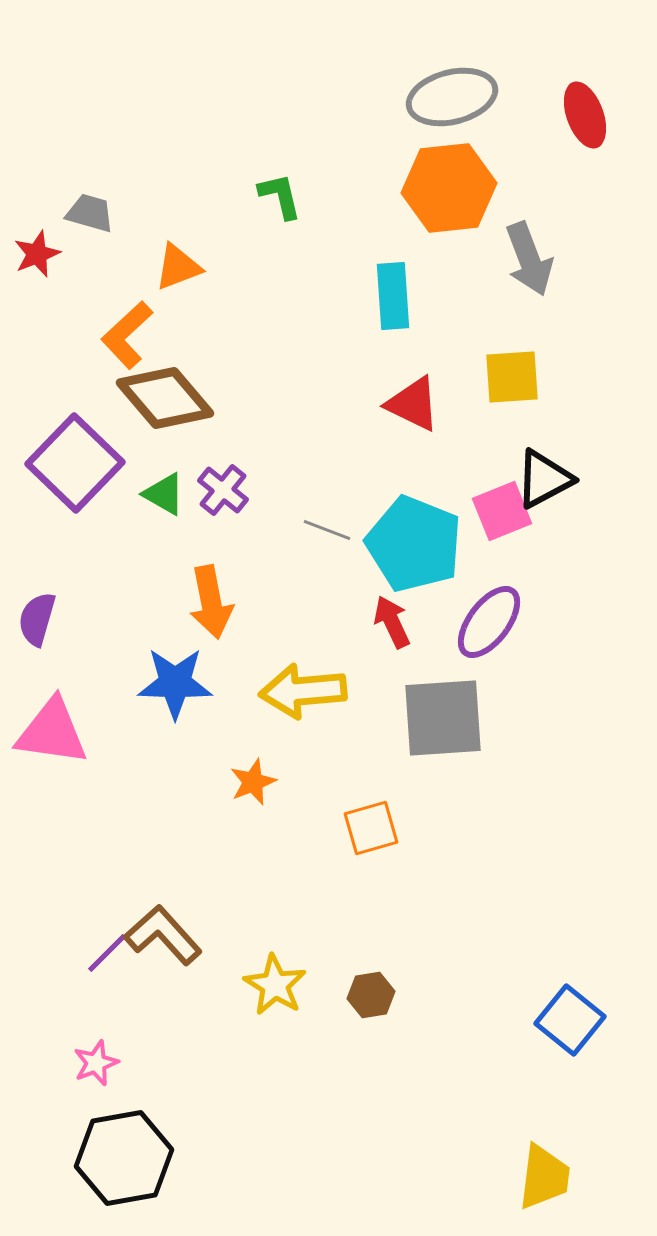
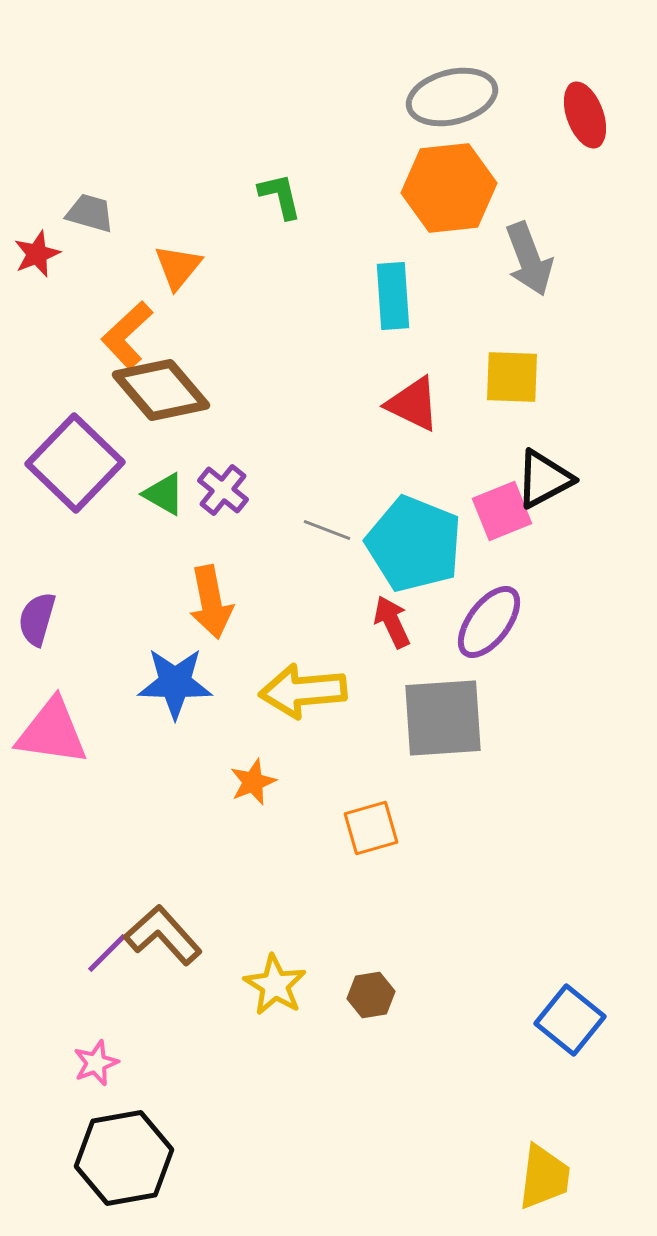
orange triangle: rotated 30 degrees counterclockwise
yellow square: rotated 6 degrees clockwise
brown diamond: moved 4 px left, 8 px up
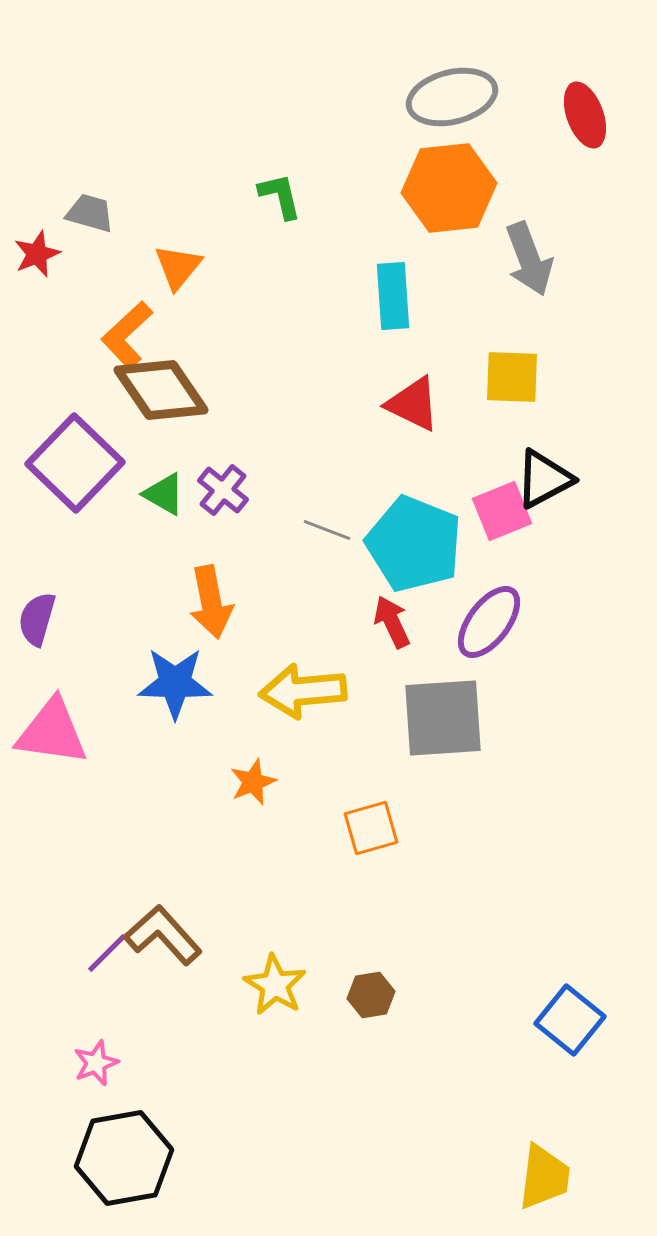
brown diamond: rotated 6 degrees clockwise
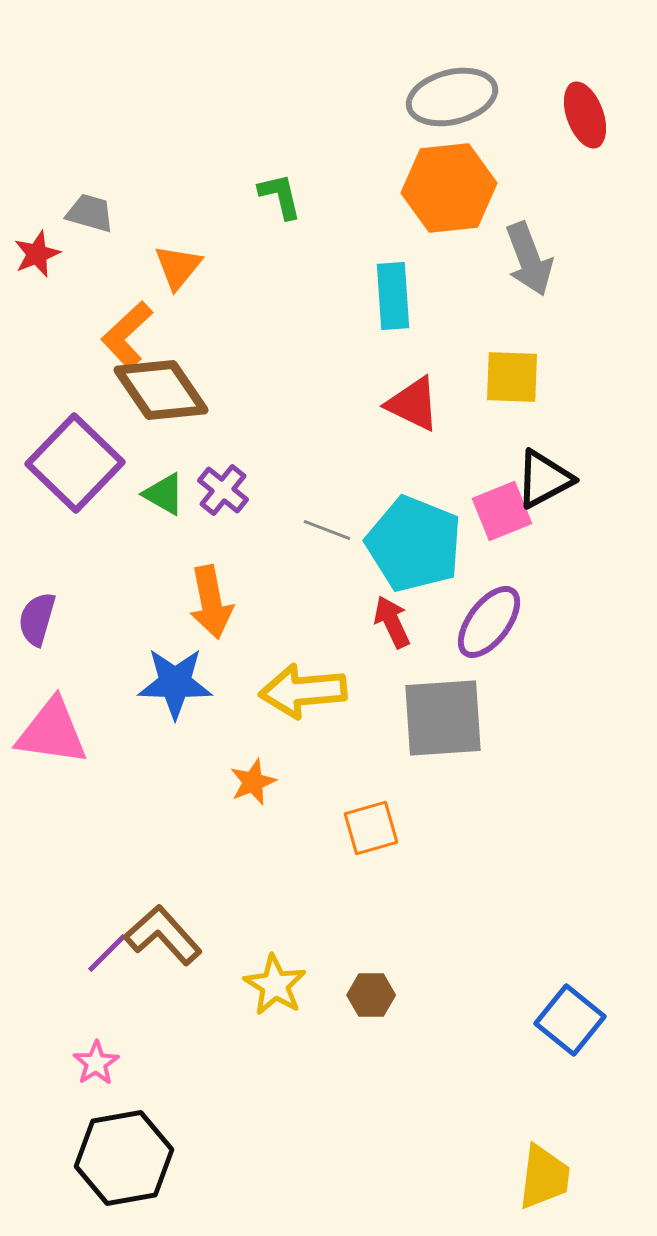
brown hexagon: rotated 9 degrees clockwise
pink star: rotated 12 degrees counterclockwise
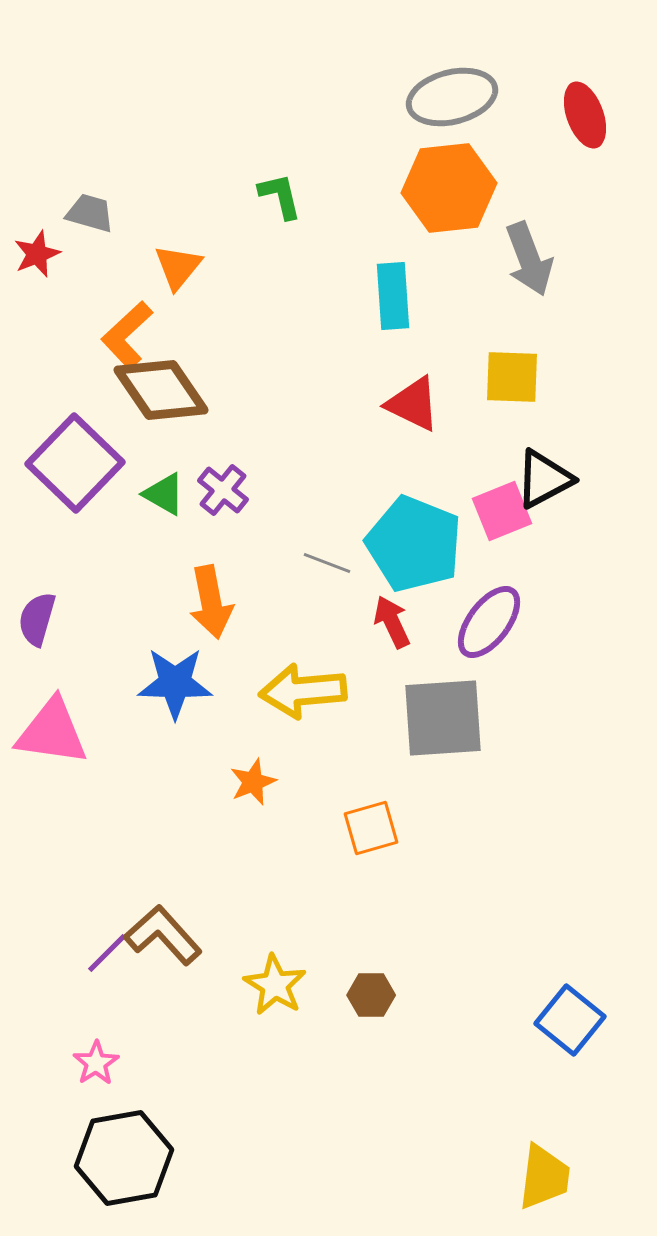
gray line: moved 33 px down
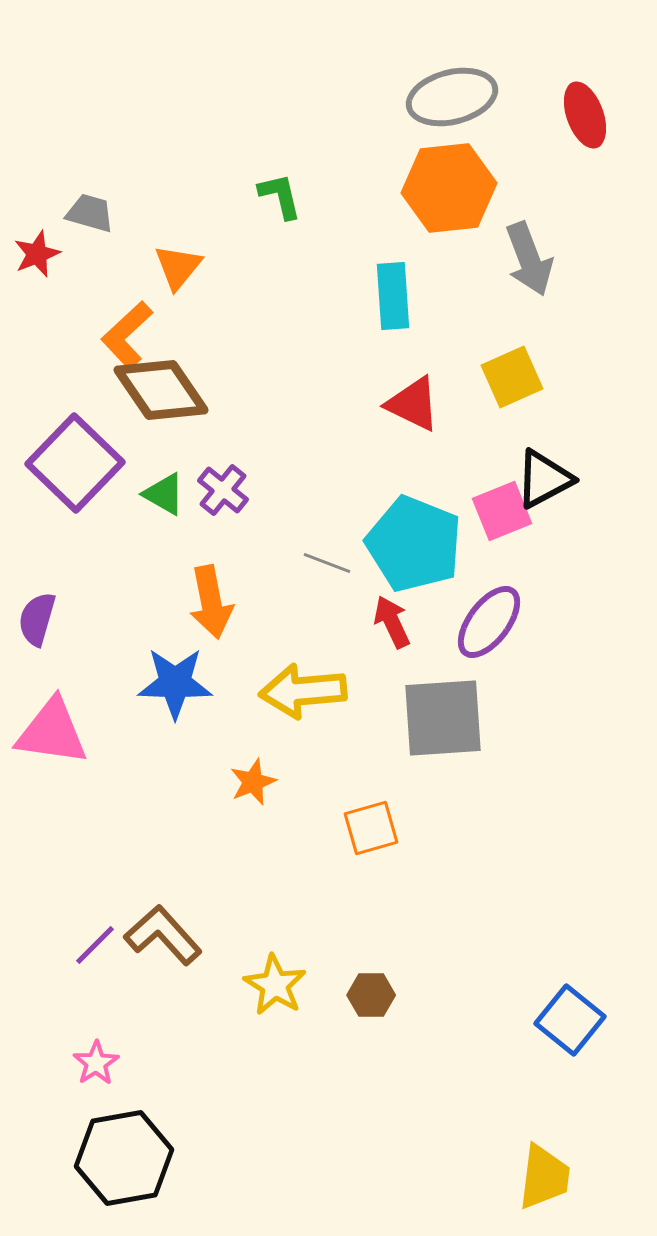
yellow square: rotated 26 degrees counterclockwise
purple line: moved 12 px left, 8 px up
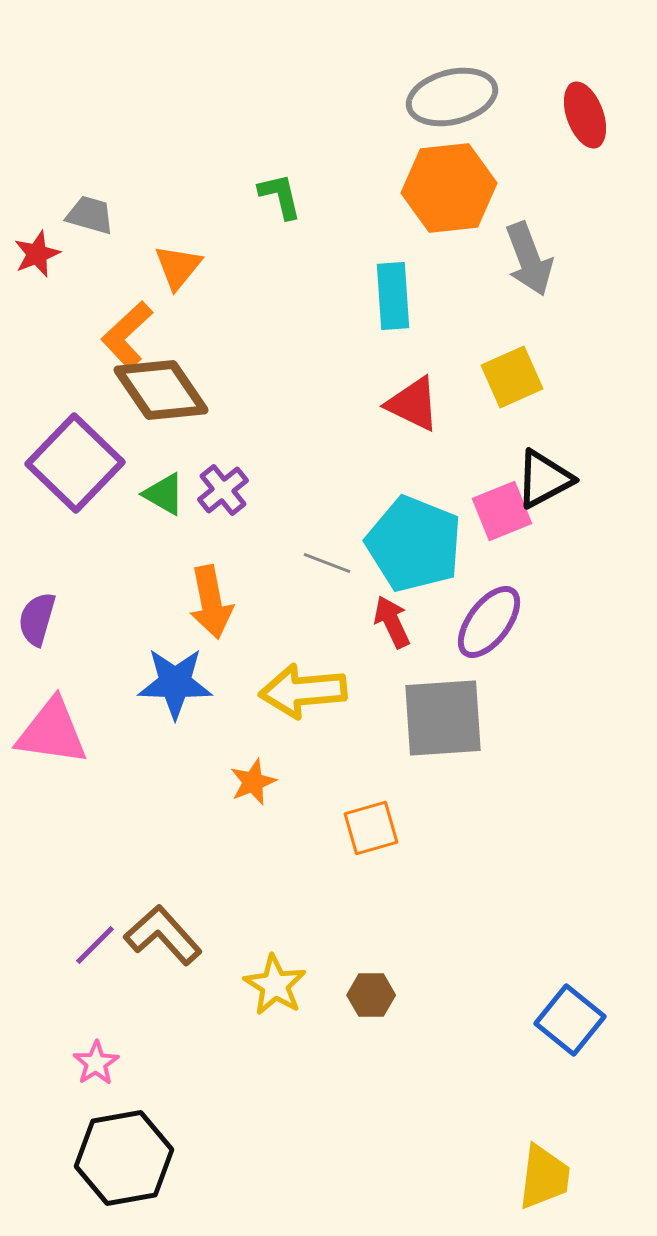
gray trapezoid: moved 2 px down
purple cross: rotated 12 degrees clockwise
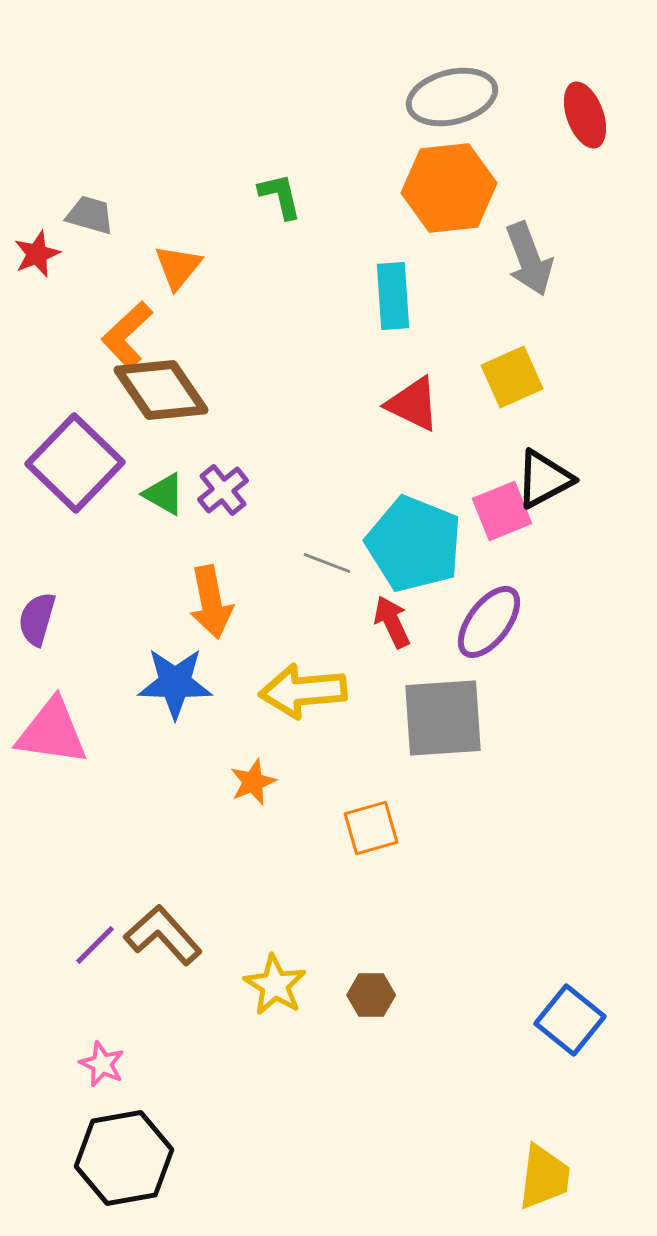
pink star: moved 6 px right, 1 px down; rotated 15 degrees counterclockwise
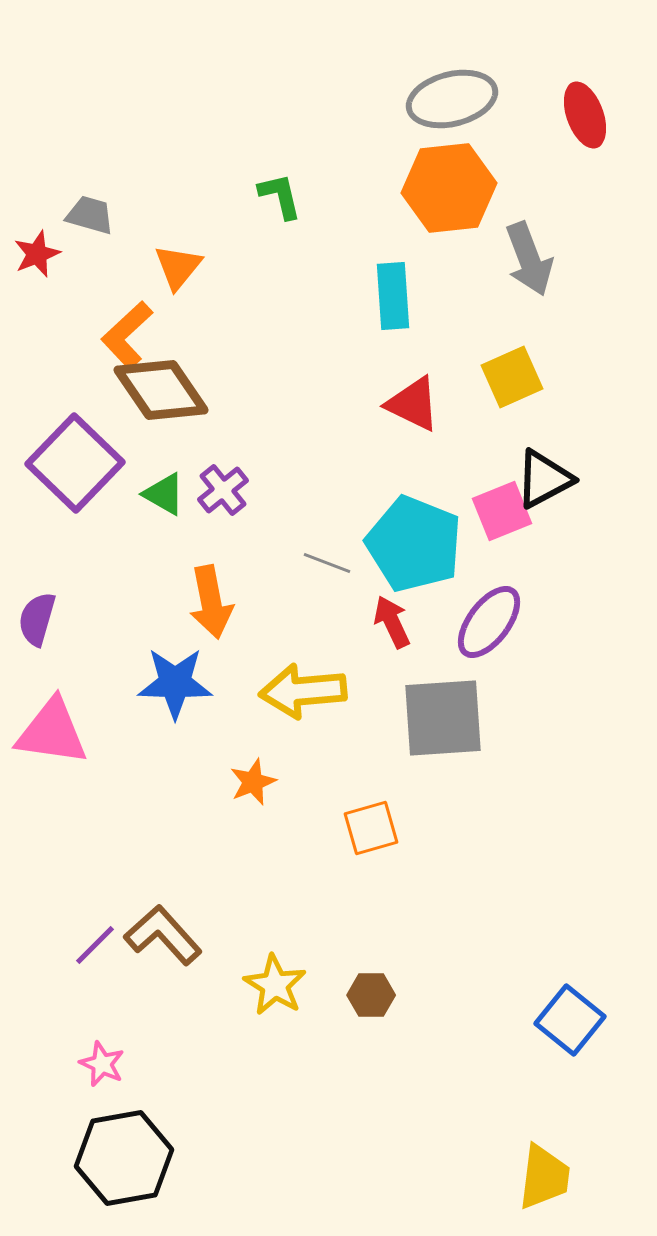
gray ellipse: moved 2 px down
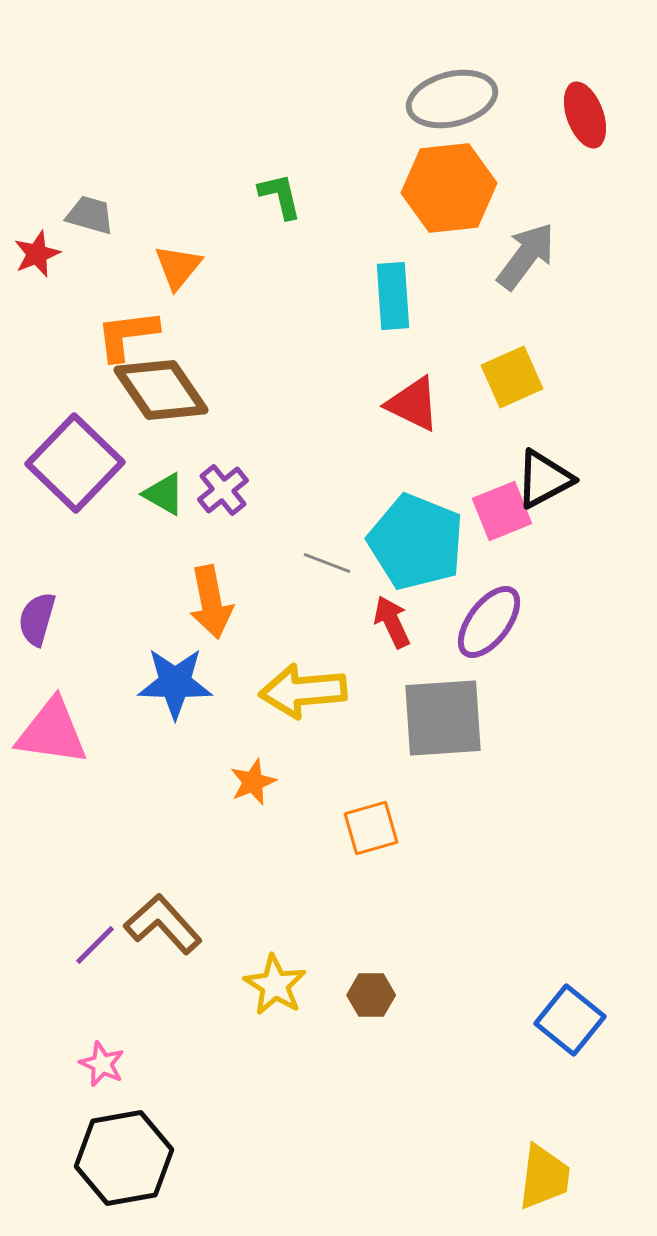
gray arrow: moved 3 px left, 3 px up; rotated 122 degrees counterclockwise
orange L-shape: rotated 36 degrees clockwise
cyan pentagon: moved 2 px right, 2 px up
brown L-shape: moved 11 px up
